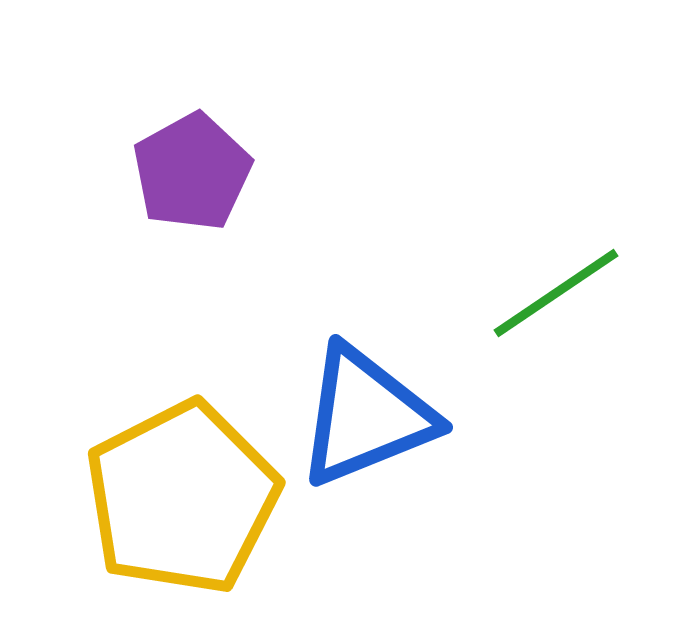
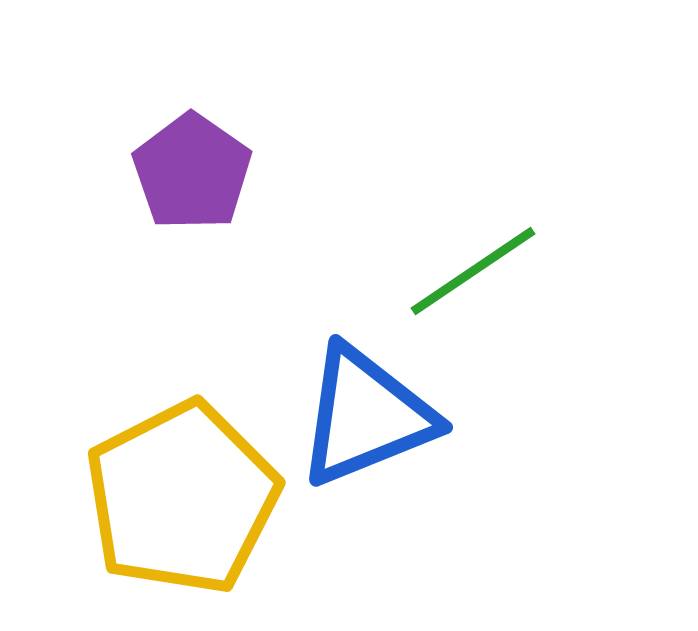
purple pentagon: rotated 8 degrees counterclockwise
green line: moved 83 px left, 22 px up
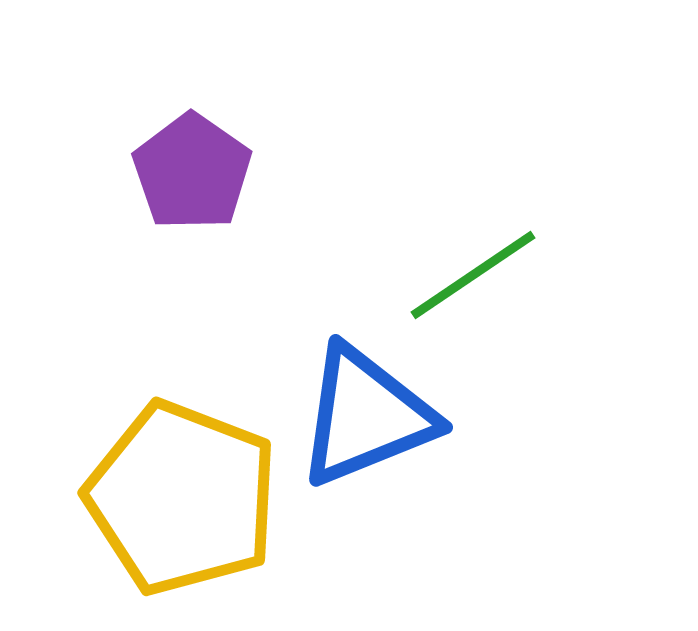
green line: moved 4 px down
yellow pentagon: rotated 24 degrees counterclockwise
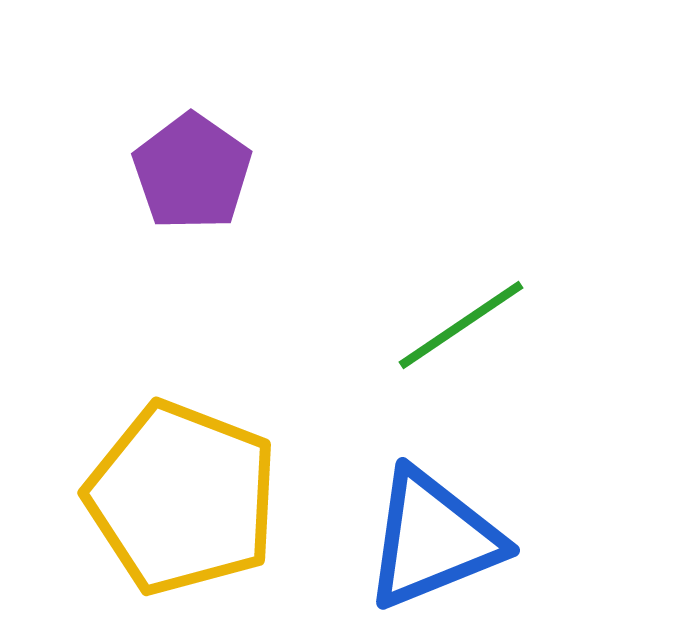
green line: moved 12 px left, 50 px down
blue triangle: moved 67 px right, 123 px down
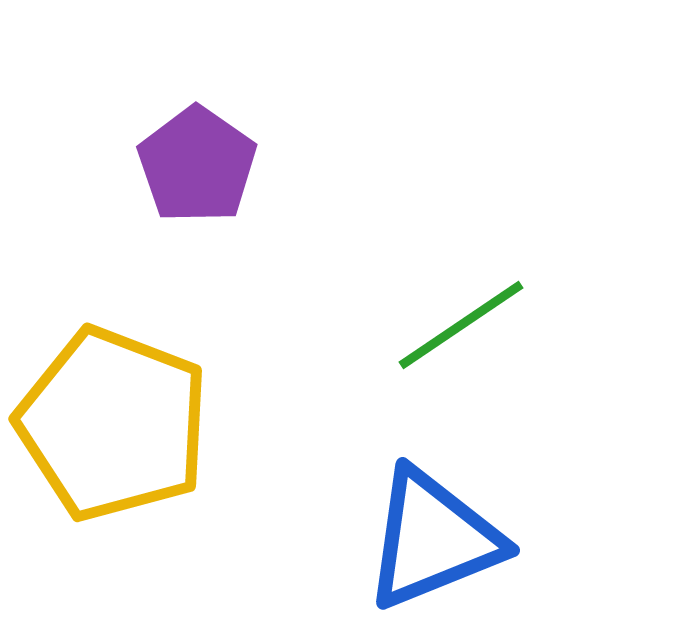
purple pentagon: moved 5 px right, 7 px up
yellow pentagon: moved 69 px left, 74 px up
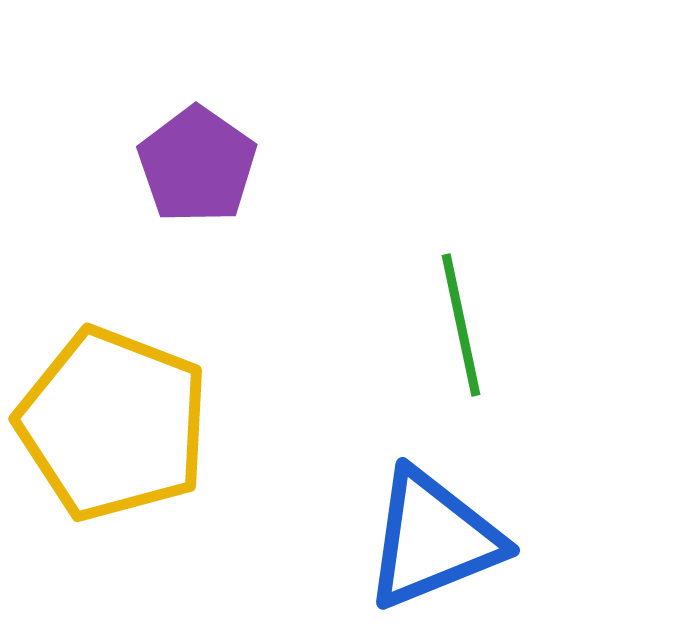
green line: rotated 68 degrees counterclockwise
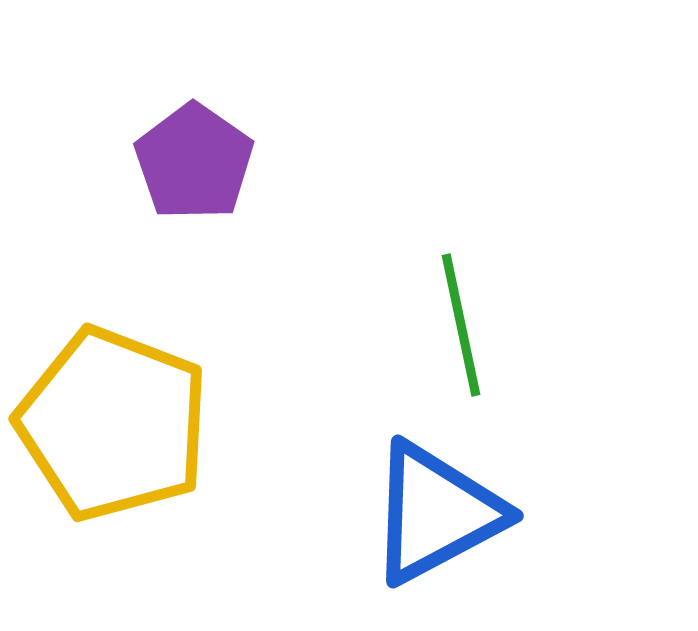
purple pentagon: moved 3 px left, 3 px up
blue triangle: moved 3 px right, 26 px up; rotated 6 degrees counterclockwise
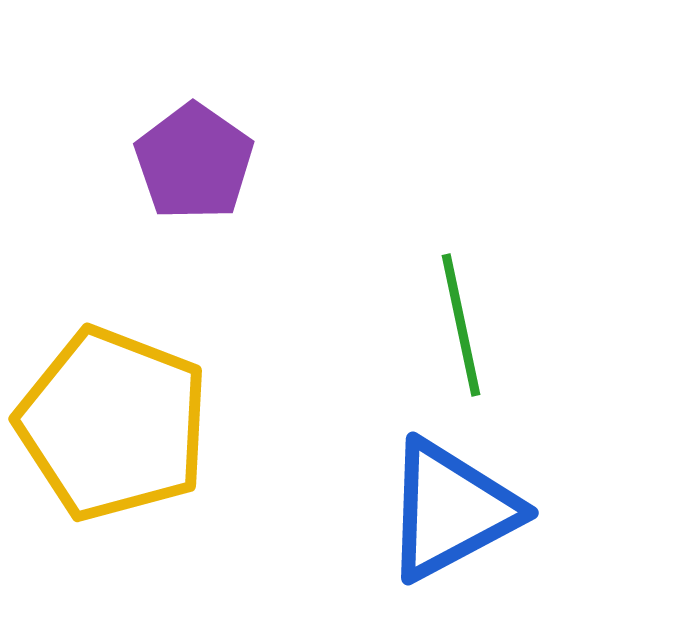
blue triangle: moved 15 px right, 3 px up
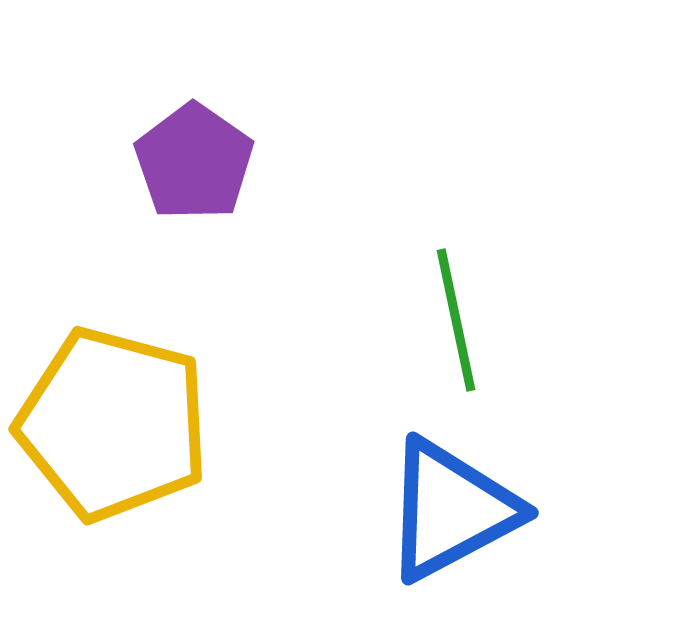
green line: moved 5 px left, 5 px up
yellow pentagon: rotated 6 degrees counterclockwise
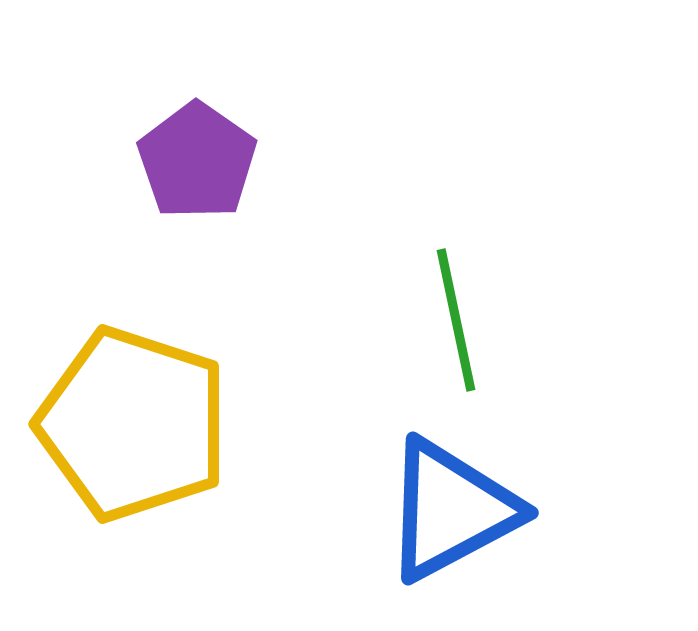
purple pentagon: moved 3 px right, 1 px up
yellow pentagon: moved 20 px right; rotated 3 degrees clockwise
